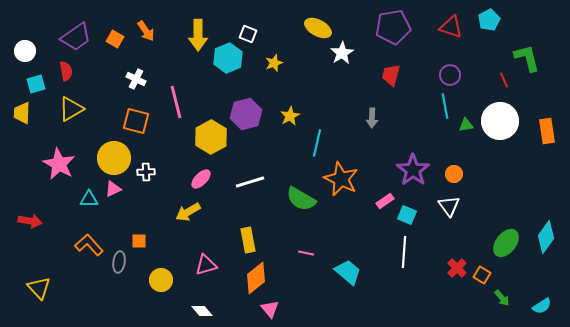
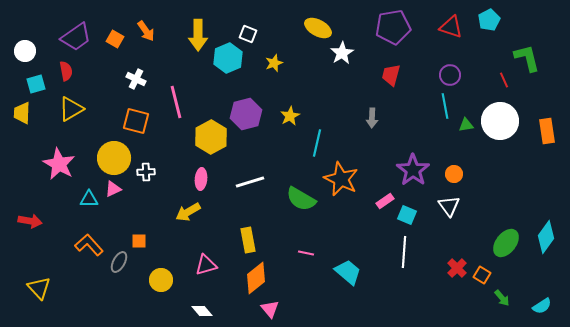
pink ellipse at (201, 179): rotated 40 degrees counterclockwise
gray ellipse at (119, 262): rotated 20 degrees clockwise
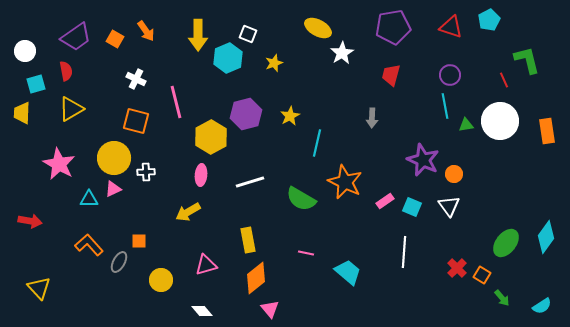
green L-shape at (527, 58): moved 2 px down
purple star at (413, 170): moved 10 px right, 10 px up; rotated 12 degrees counterclockwise
pink ellipse at (201, 179): moved 4 px up
orange star at (341, 179): moved 4 px right, 3 px down
cyan square at (407, 215): moved 5 px right, 8 px up
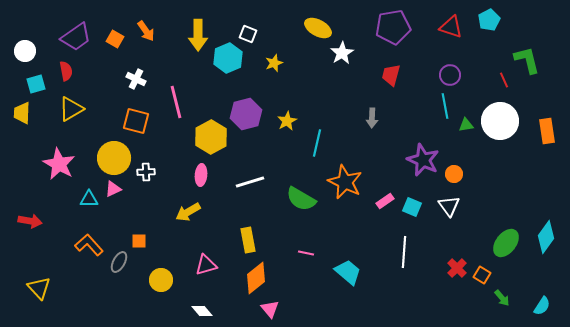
yellow star at (290, 116): moved 3 px left, 5 px down
cyan semicircle at (542, 306): rotated 24 degrees counterclockwise
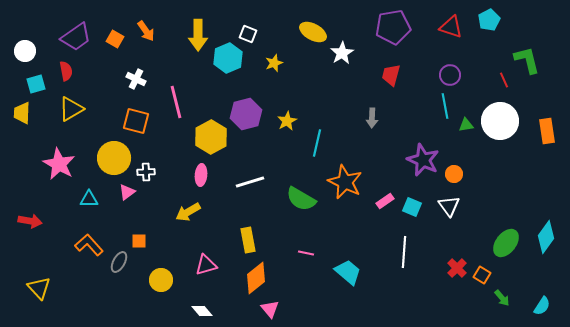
yellow ellipse at (318, 28): moved 5 px left, 4 px down
pink triangle at (113, 189): moved 14 px right, 3 px down; rotated 12 degrees counterclockwise
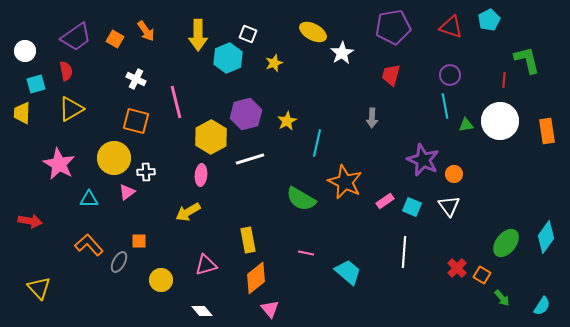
red line at (504, 80): rotated 28 degrees clockwise
white line at (250, 182): moved 23 px up
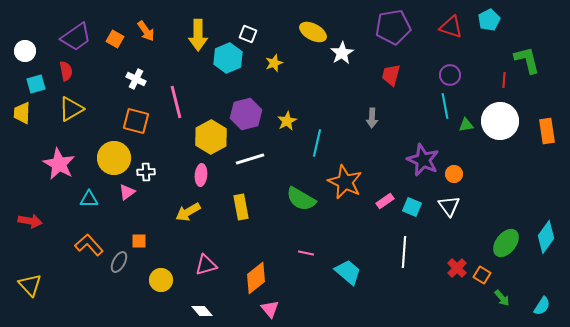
yellow rectangle at (248, 240): moved 7 px left, 33 px up
yellow triangle at (39, 288): moved 9 px left, 3 px up
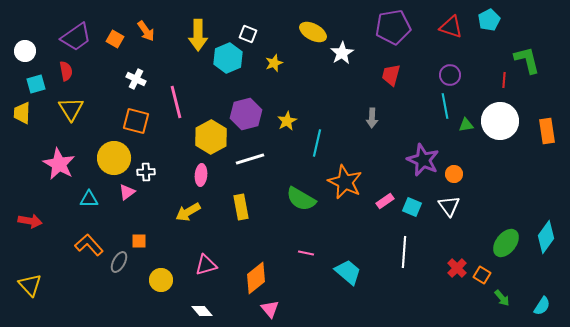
yellow triangle at (71, 109): rotated 32 degrees counterclockwise
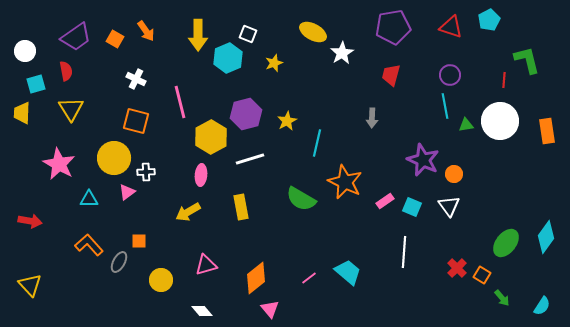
pink line at (176, 102): moved 4 px right
pink line at (306, 253): moved 3 px right, 25 px down; rotated 49 degrees counterclockwise
